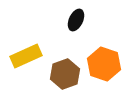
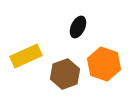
black ellipse: moved 2 px right, 7 px down
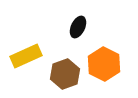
orange hexagon: rotated 8 degrees clockwise
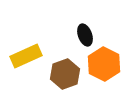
black ellipse: moved 7 px right, 8 px down; rotated 45 degrees counterclockwise
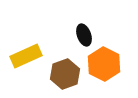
black ellipse: moved 1 px left
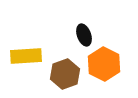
yellow rectangle: rotated 20 degrees clockwise
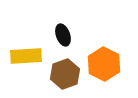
black ellipse: moved 21 px left
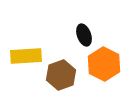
black ellipse: moved 21 px right
brown hexagon: moved 4 px left, 1 px down
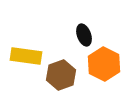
yellow rectangle: rotated 12 degrees clockwise
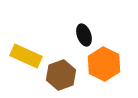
yellow rectangle: rotated 16 degrees clockwise
